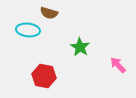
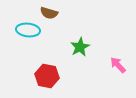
green star: rotated 12 degrees clockwise
red hexagon: moved 3 px right
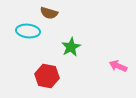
cyan ellipse: moved 1 px down
green star: moved 9 px left
pink arrow: moved 1 px down; rotated 24 degrees counterclockwise
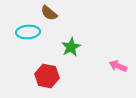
brown semicircle: rotated 24 degrees clockwise
cyan ellipse: moved 1 px down; rotated 10 degrees counterclockwise
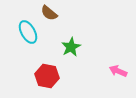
cyan ellipse: rotated 65 degrees clockwise
pink arrow: moved 5 px down
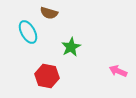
brown semicircle: rotated 24 degrees counterclockwise
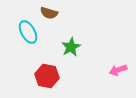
pink arrow: moved 1 px up; rotated 42 degrees counterclockwise
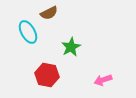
brown semicircle: rotated 42 degrees counterclockwise
pink arrow: moved 15 px left, 10 px down
red hexagon: moved 1 px up
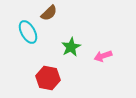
brown semicircle: rotated 18 degrees counterclockwise
red hexagon: moved 1 px right, 3 px down
pink arrow: moved 24 px up
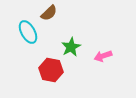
red hexagon: moved 3 px right, 8 px up
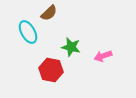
green star: rotated 30 degrees counterclockwise
